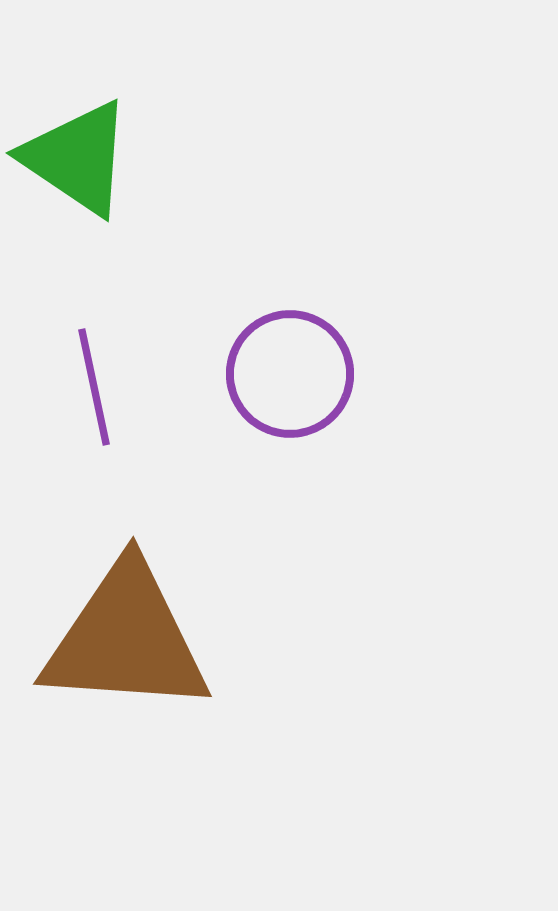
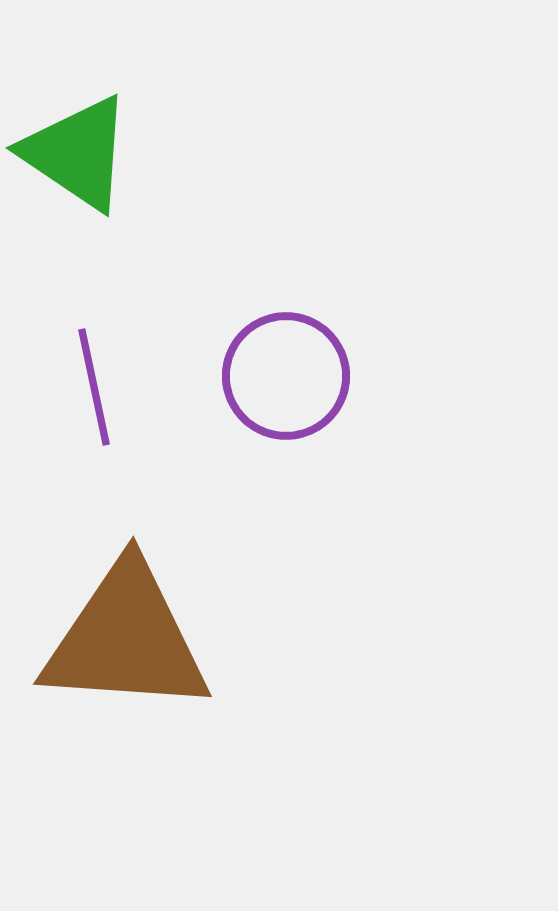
green triangle: moved 5 px up
purple circle: moved 4 px left, 2 px down
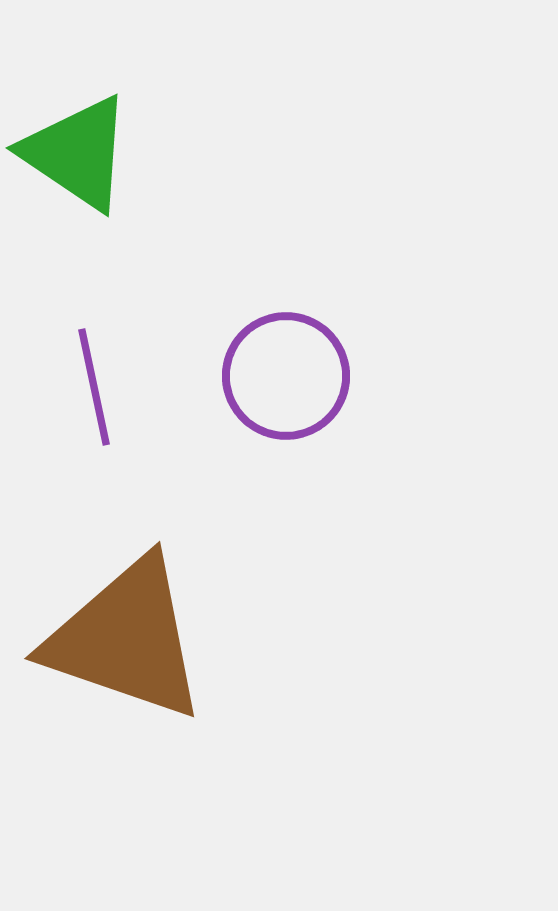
brown triangle: rotated 15 degrees clockwise
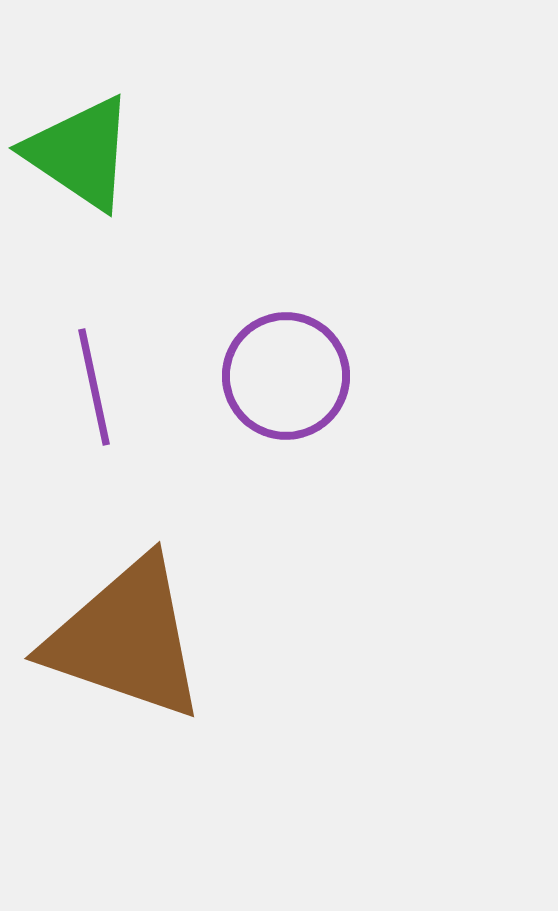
green triangle: moved 3 px right
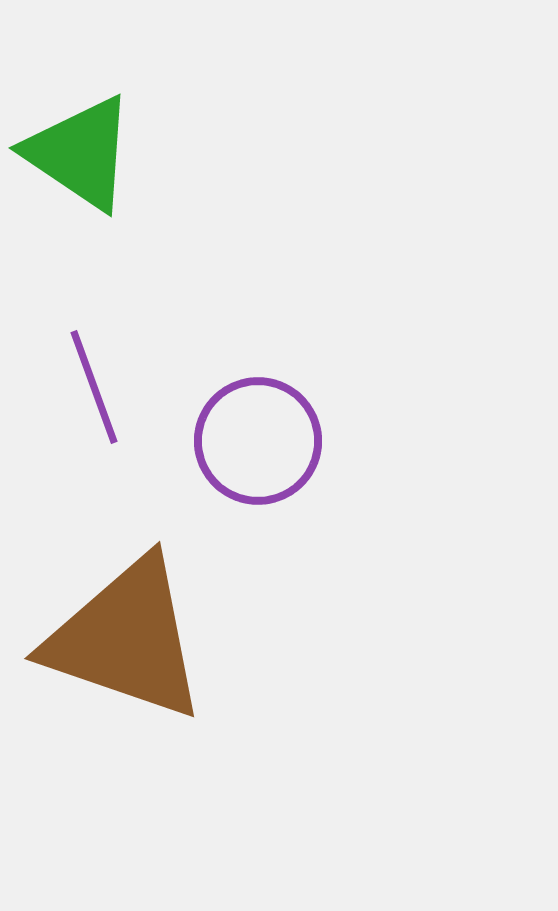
purple circle: moved 28 px left, 65 px down
purple line: rotated 8 degrees counterclockwise
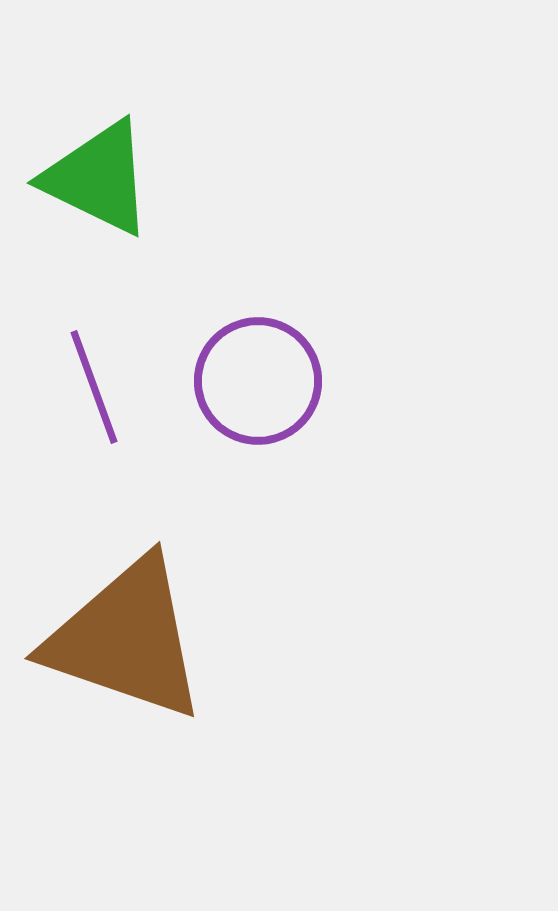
green triangle: moved 18 px right, 25 px down; rotated 8 degrees counterclockwise
purple circle: moved 60 px up
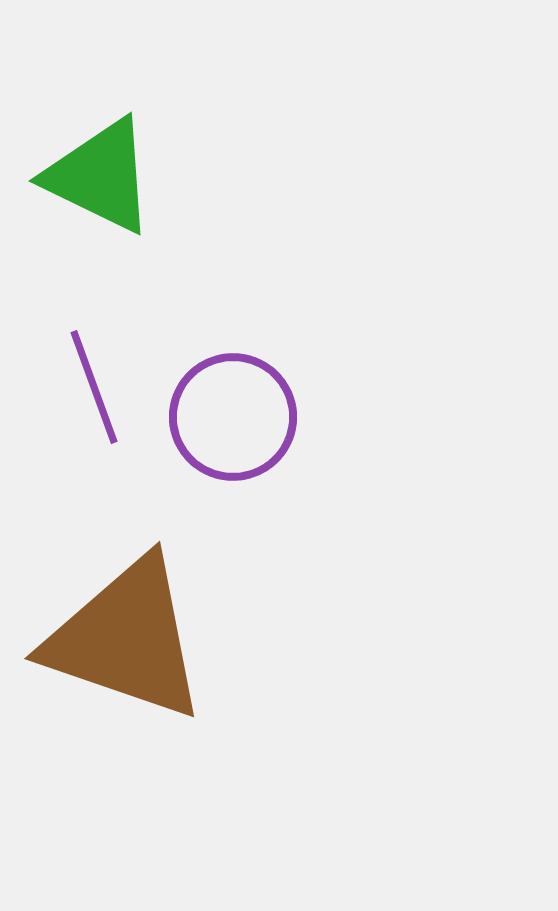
green triangle: moved 2 px right, 2 px up
purple circle: moved 25 px left, 36 px down
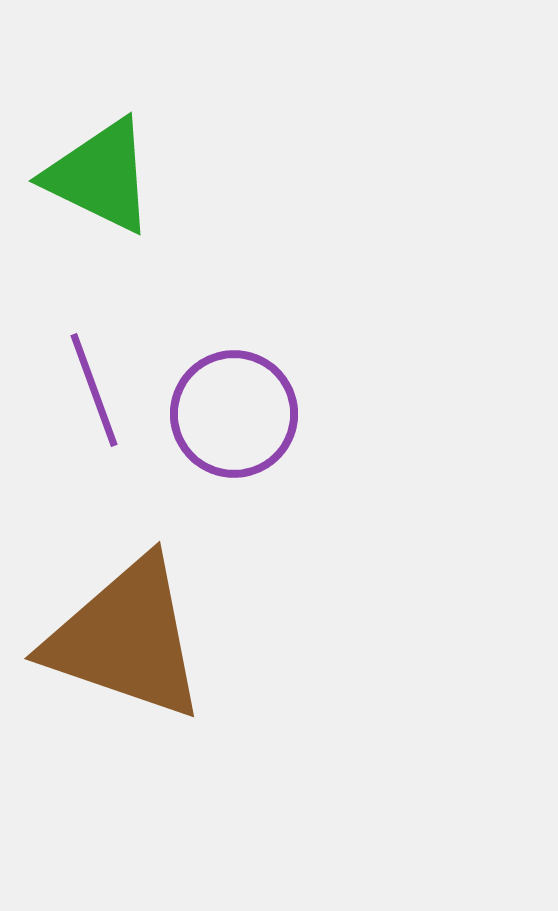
purple line: moved 3 px down
purple circle: moved 1 px right, 3 px up
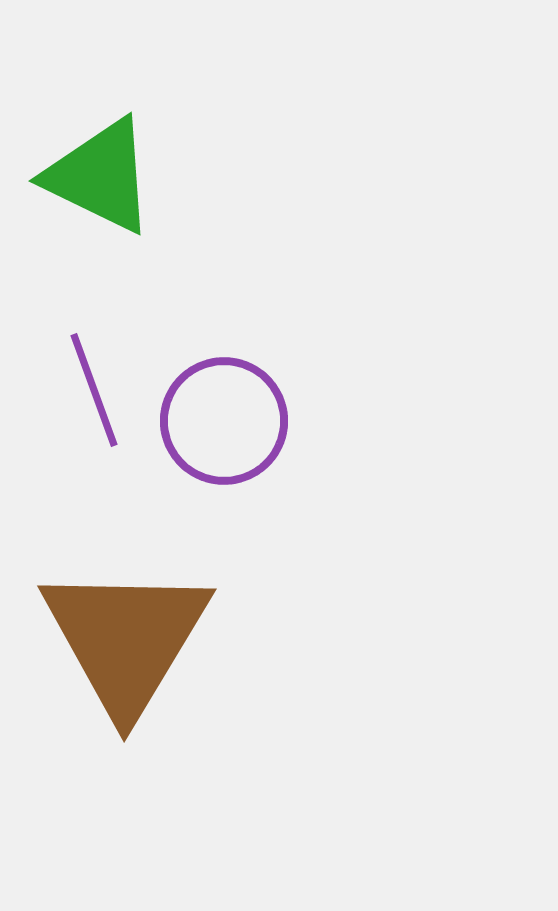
purple circle: moved 10 px left, 7 px down
brown triangle: rotated 42 degrees clockwise
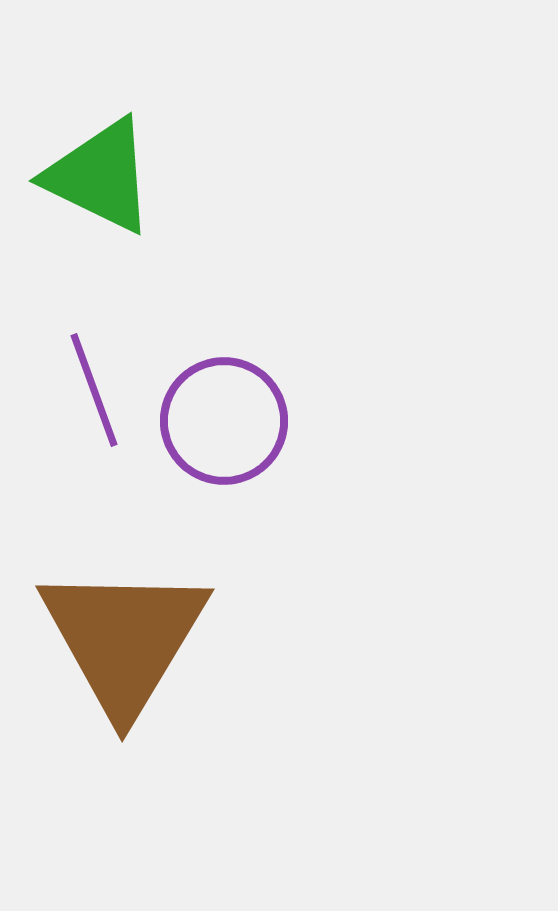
brown triangle: moved 2 px left
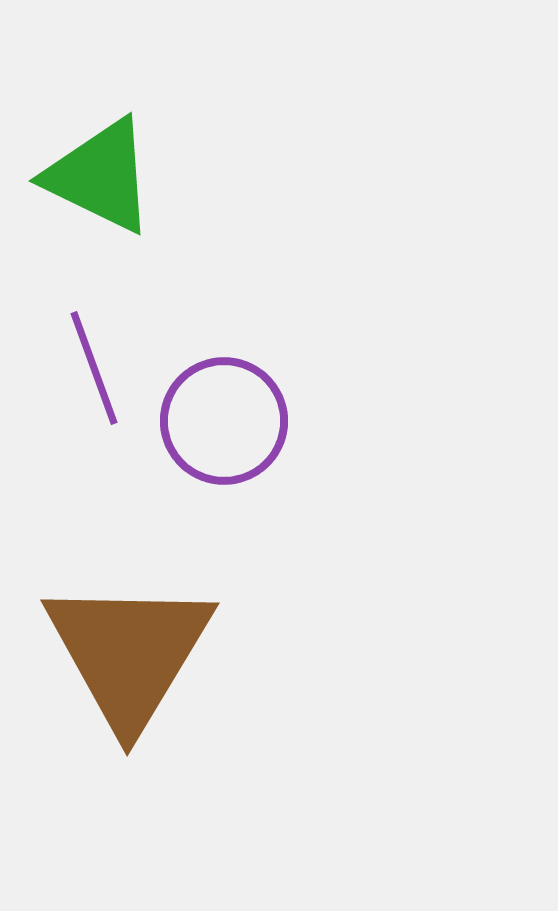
purple line: moved 22 px up
brown triangle: moved 5 px right, 14 px down
